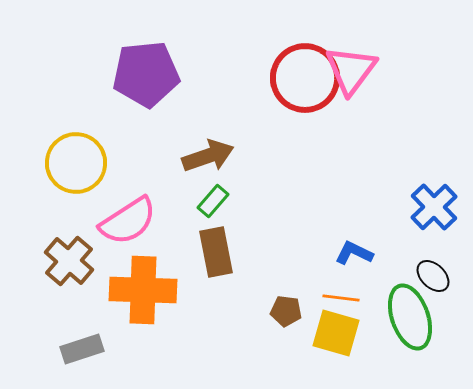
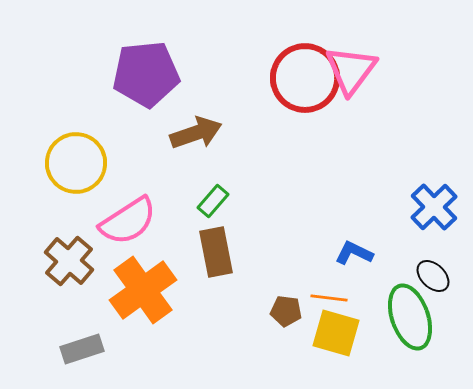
brown arrow: moved 12 px left, 23 px up
orange cross: rotated 38 degrees counterclockwise
orange line: moved 12 px left
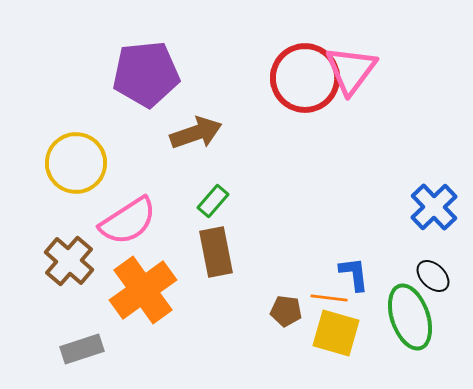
blue L-shape: moved 21 px down; rotated 57 degrees clockwise
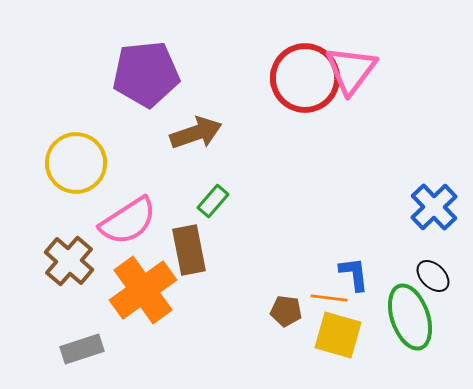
brown rectangle: moved 27 px left, 2 px up
yellow square: moved 2 px right, 2 px down
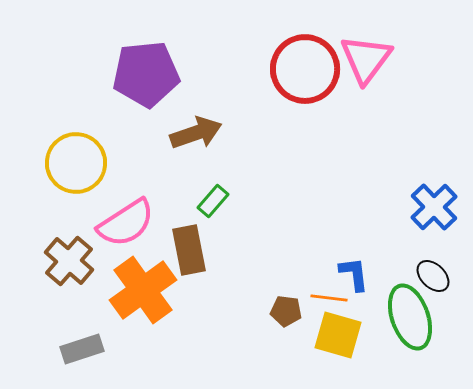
pink triangle: moved 15 px right, 11 px up
red circle: moved 9 px up
pink semicircle: moved 2 px left, 2 px down
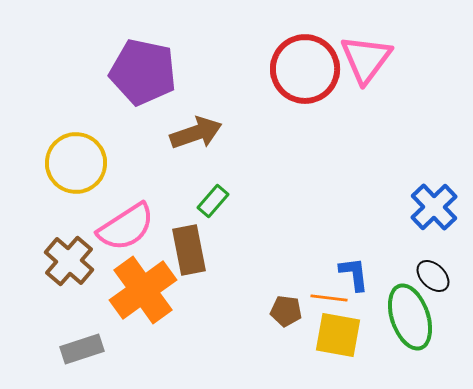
purple pentagon: moved 3 px left, 2 px up; rotated 18 degrees clockwise
pink semicircle: moved 4 px down
yellow square: rotated 6 degrees counterclockwise
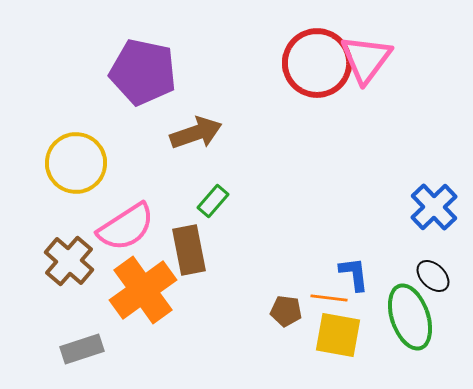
red circle: moved 12 px right, 6 px up
